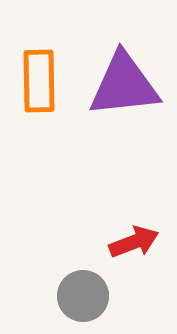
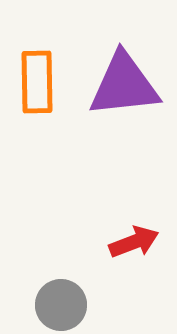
orange rectangle: moved 2 px left, 1 px down
gray circle: moved 22 px left, 9 px down
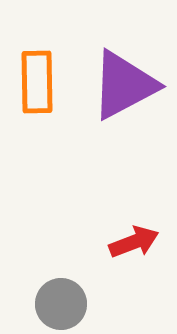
purple triangle: rotated 22 degrees counterclockwise
gray circle: moved 1 px up
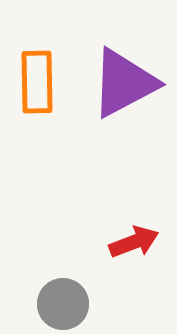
purple triangle: moved 2 px up
gray circle: moved 2 px right
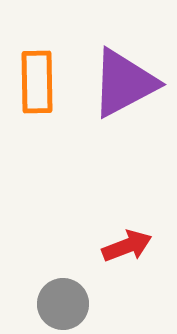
red arrow: moved 7 px left, 4 px down
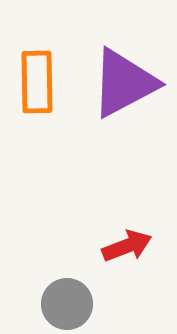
gray circle: moved 4 px right
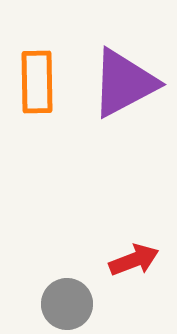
red arrow: moved 7 px right, 14 px down
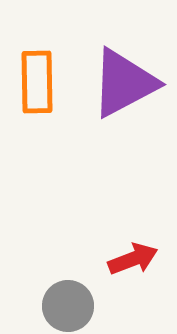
red arrow: moved 1 px left, 1 px up
gray circle: moved 1 px right, 2 px down
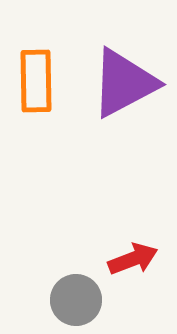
orange rectangle: moved 1 px left, 1 px up
gray circle: moved 8 px right, 6 px up
